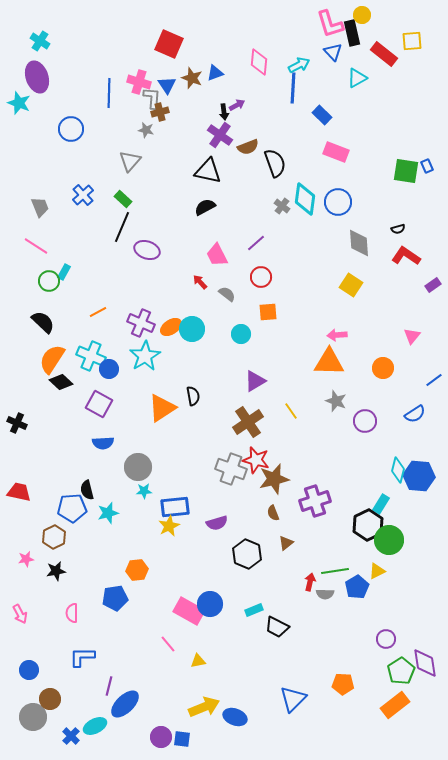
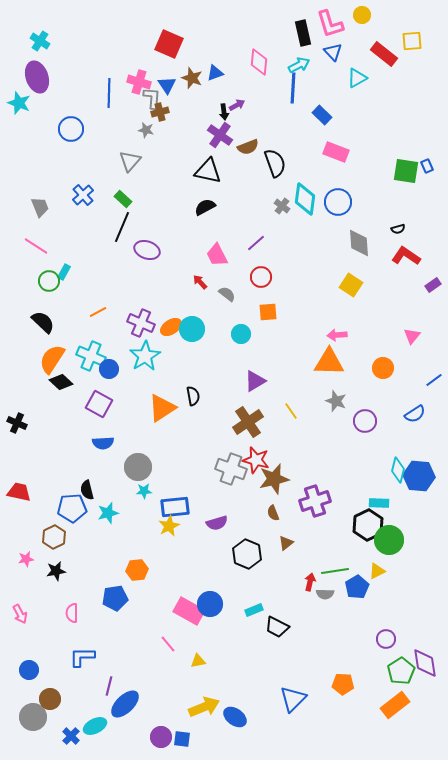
black rectangle at (352, 33): moved 49 px left
cyan rectangle at (381, 504): moved 2 px left, 1 px up; rotated 60 degrees clockwise
blue ellipse at (235, 717): rotated 15 degrees clockwise
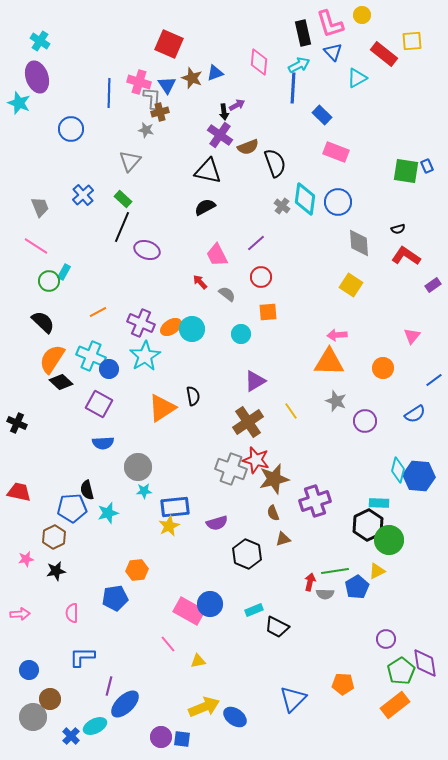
brown triangle at (286, 543): moved 3 px left, 4 px up; rotated 21 degrees clockwise
pink arrow at (20, 614): rotated 66 degrees counterclockwise
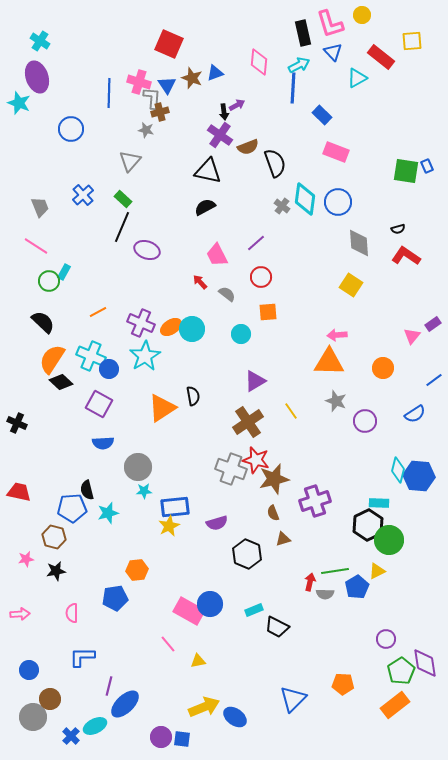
red rectangle at (384, 54): moved 3 px left, 3 px down
purple rectangle at (433, 285): moved 39 px down
brown hexagon at (54, 537): rotated 20 degrees counterclockwise
